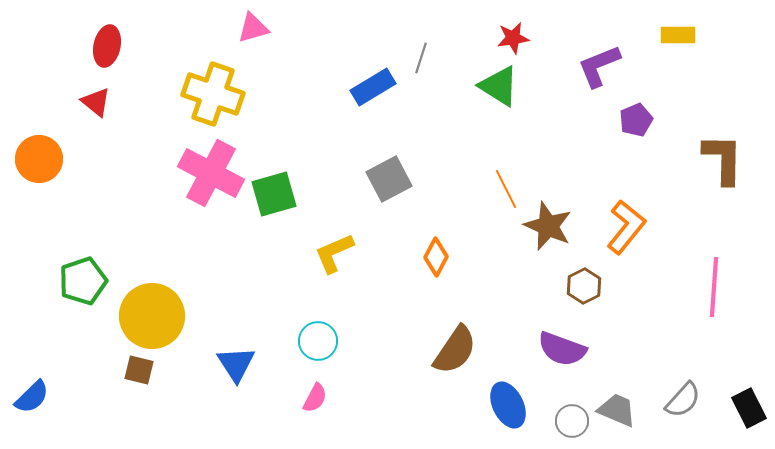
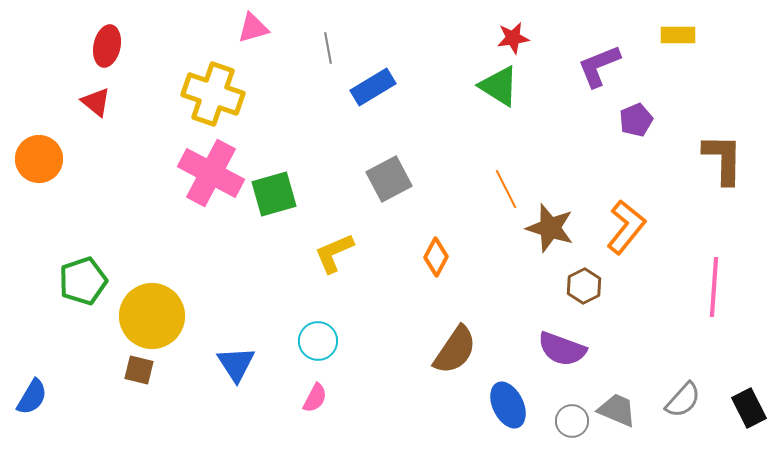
gray line: moved 93 px left, 10 px up; rotated 28 degrees counterclockwise
brown star: moved 2 px right, 2 px down; rotated 6 degrees counterclockwise
blue semicircle: rotated 15 degrees counterclockwise
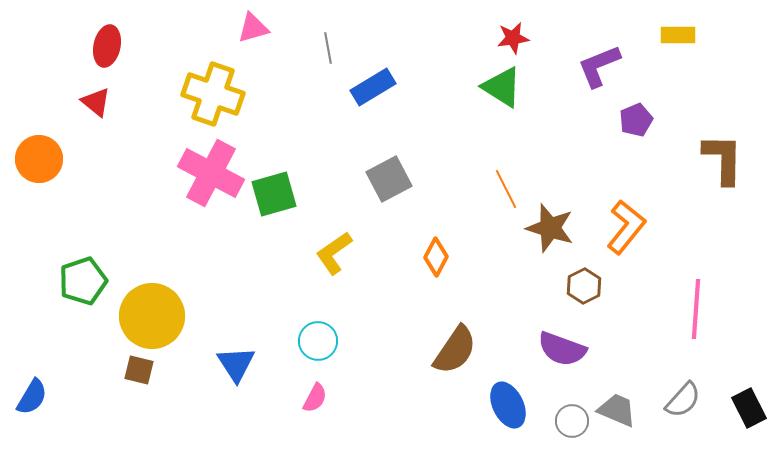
green triangle: moved 3 px right, 1 px down
yellow L-shape: rotated 12 degrees counterclockwise
pink line: moved 18 px left, 22 px down
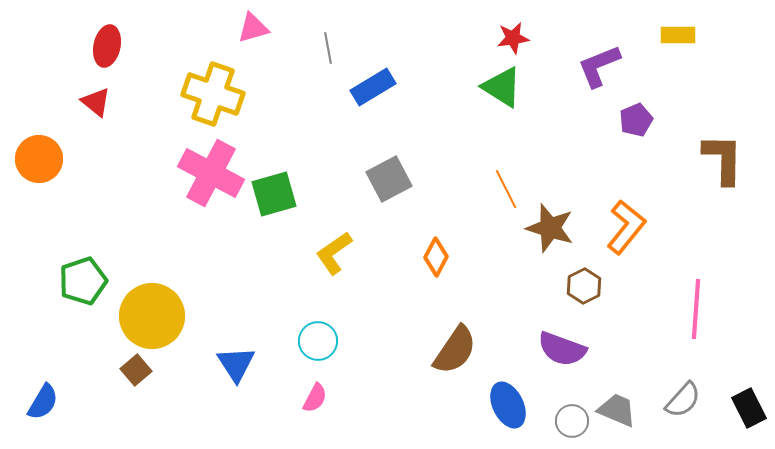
brown square: moved 3 px left; rotated 36 degrees clockwise
blue semicircle: moved 11 px right, 5 px down
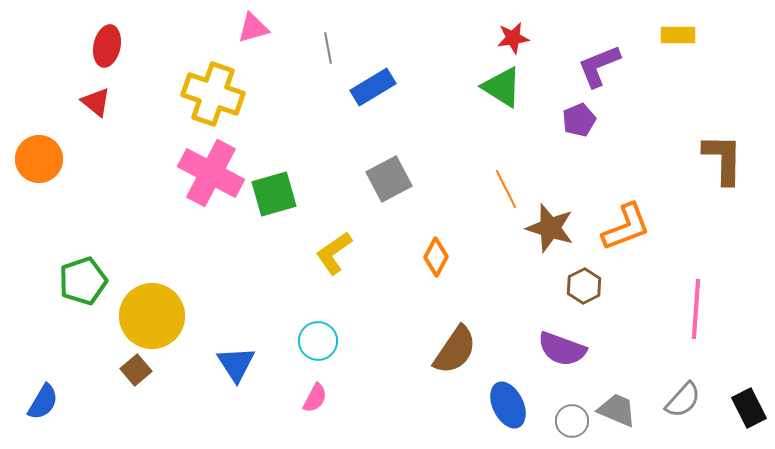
purple pentagon: moved 57 px left
orange L-shape: rotated 30 degrees clockwise
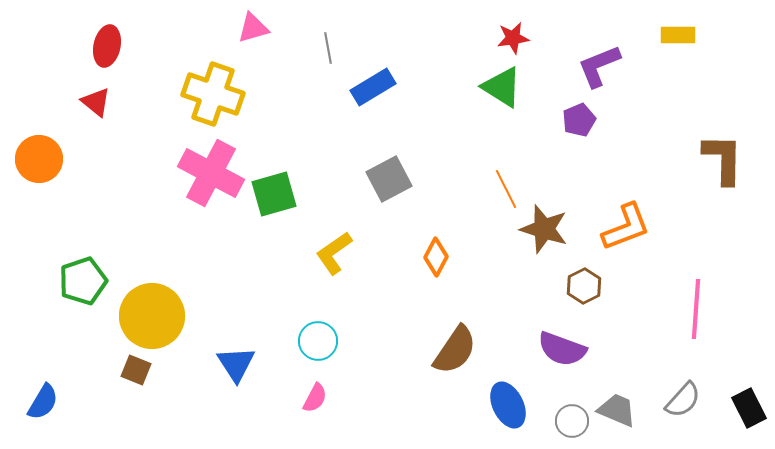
brown star: moved 6 px left, 1 px down
brown square: rotated 28 degrees counterclockwise
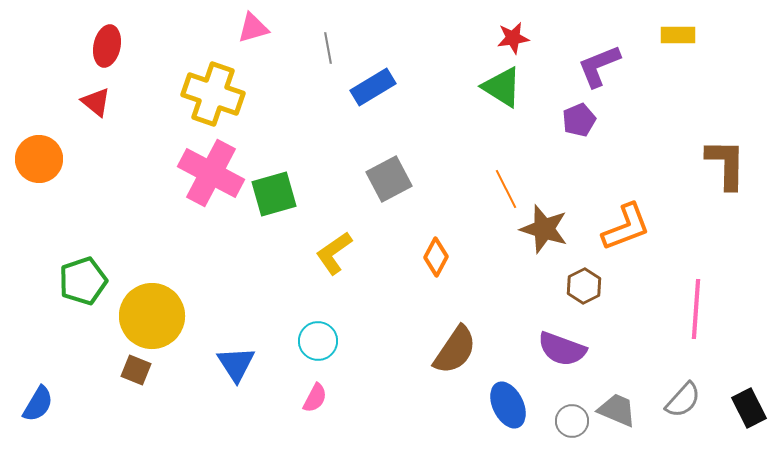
brown L-shape: moved 3 px right, 5 px down
blue semicircle: moved 5 px left, 2 px down
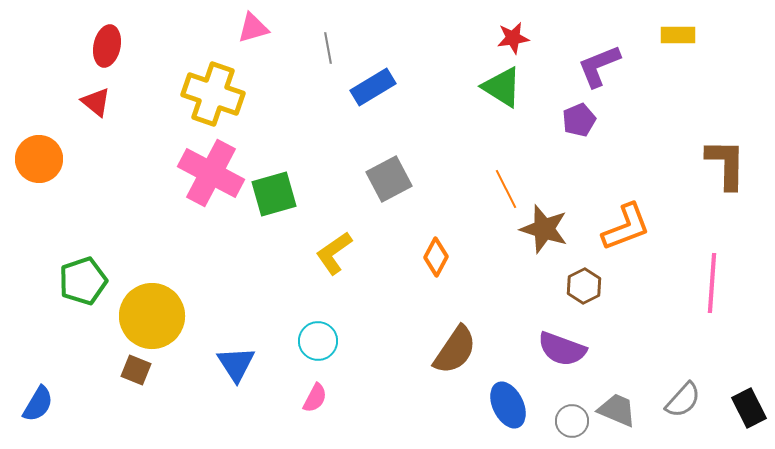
pink line: moved 16 px right, 26 px up
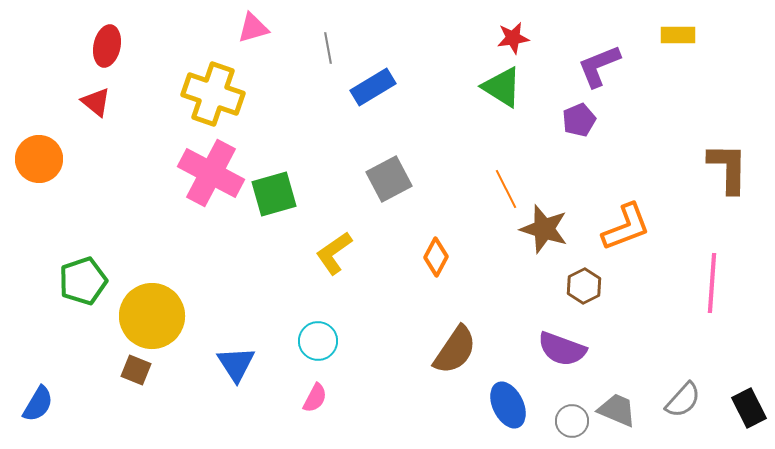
brown L-shape: moved 2 px right, 4 px down
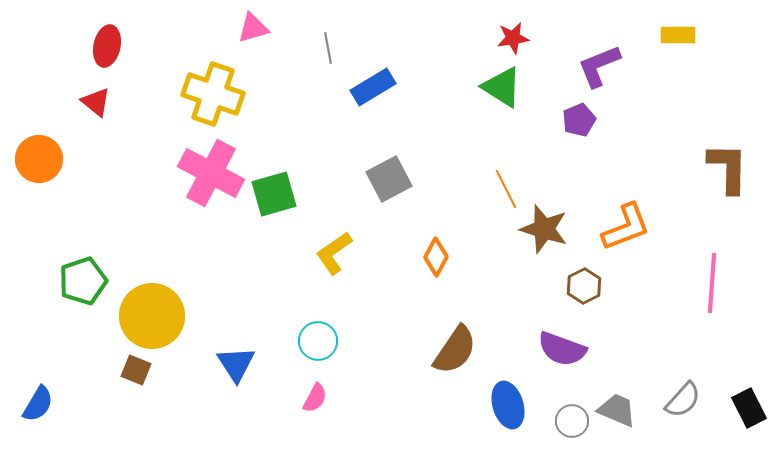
blue ellipse: rotated 9 degrees clockwise
